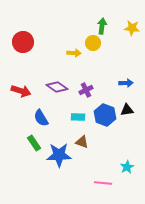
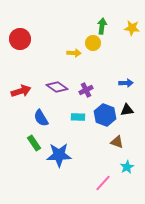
red circle: moved 3 px left, 3 px up
red arrow: rotated 36 degrees counterclockwise
brown triangle: moved 35 px right
pink line: rotated 54 degrees counterclockwise
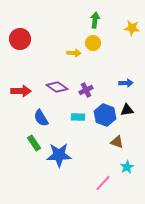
green arrow: moved 7 px left, 6 px up
red arrow: rotated 18 degrees clockwise
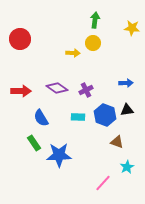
yellow arrow: moved 1 px left
purple diamond: moved 1 px down
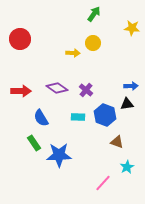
green arrow: moved 1 px left, 6 px up; rotated 28 degrees clockwise
blue arrow: moved 5 px right, 3 px down
purple cross: rotated 24 degrees counterclockwise
black triangle: moved 6 px up
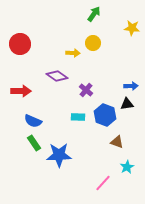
red circle: moved 5 px down
purple diamond: moved 12 px up
blue semicircle: moved 8 px left, 3 px down; rotated 36 degrees counterclockwise
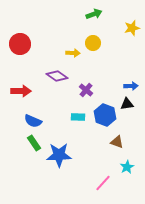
green arrow: rotated 35 degrees clockwise
yellow star: rotated 21 degrees counterclockwise
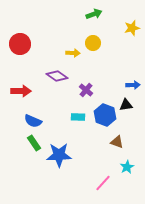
blue arrow: moved 2 px right, 1 px up
black triangle: moved 1 px left, 1 px down
